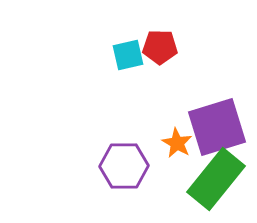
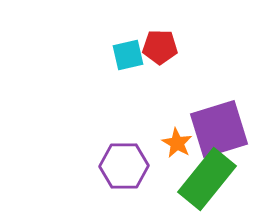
purple square: moved 2 px right, 2 px down
green rectangle: moved 9 px left
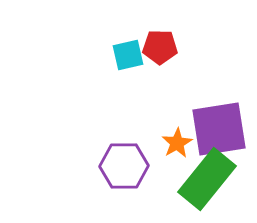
purple square: rotated 8 degrees clockwise
orange star: rotated 12 degrees clockwise
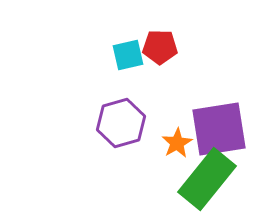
purple hexagon: moved 3 px left, 43 px up; rotated 15 degrees counterclockwise
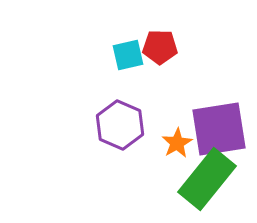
purple hexagon: moved 1 px left, 2 px down; rotated 21 degrees counterclockwise
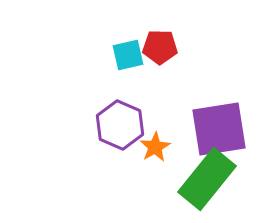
orange star: moved 22 px left, 4 px down
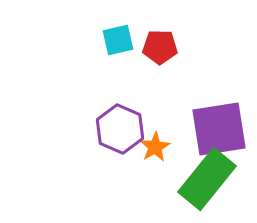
cyan square: moved 10 px left, 15 px up
purple hexagon: moved 4 px down
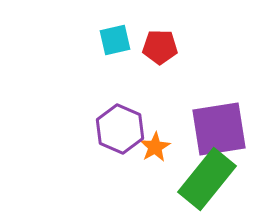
cyan square: moved 3 px left
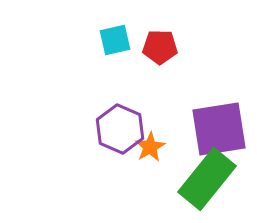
orange star: moved 5 px left
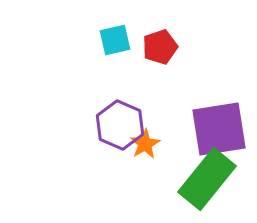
red pentagon: rotated 20 degrees counterclockwise
purple hexagon: moved 4 px up
orange star: moved 5 px left, 3 px up
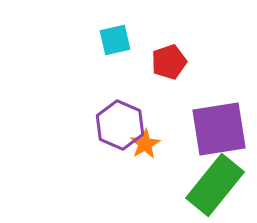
red pentagon: moved 9 px right, 15 px down
green rectangle: moved 8 px right, 6 px down
